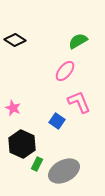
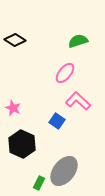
green semicircle: rotated 12 degrees clockwise
pink ellipse: moved 2 px down
pink L-shape: moved 1 px left, 1 px up; rotated 25 degrees counterclockwise
green rectangle: moved 2 px right, 19 px down
gray ellipse: rotated 24 degrees counterclockwise
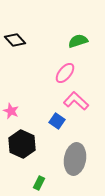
black diamond: rotated 15 degrees clockwise
pink L-shape: moved 2 px left
pink star: moved 2 px left, 3 px down
gray ellipse: moved 11 px right, 12 px up; rotated 28 degrees counterclockwise
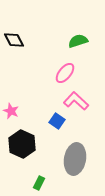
black diamond: moved 1 px left; rotated 15 degrees clockwise
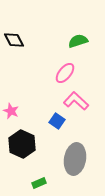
green rectangle: rotated 40 degrees clockwise
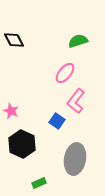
pink L-shape: rotated 95 degrees counterclockwise
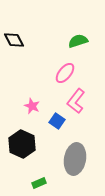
pink star: moved 21 px right, 5 px up
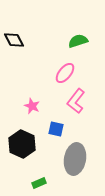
blue square: moved 1 px left, 8 px down; rotated 21 degrees counterclockwise
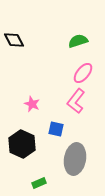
pink ellipse: moved 18 px right
pink star: moved 2 px up
